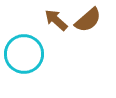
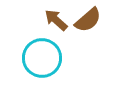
cyan circle: moved 18 px right, 4 px down
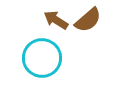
brown arrow: rotated 10 degrees counterclockwise
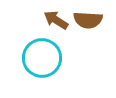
brown semicircle: rotated 44 degrees clockwise
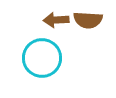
brown arrow: rotated 35 degrees counterclockwise
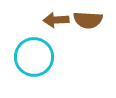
cyan circle: moved 8 px left, 1 px up
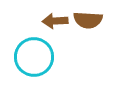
brown arrow: moved 1 px left, 1 px down
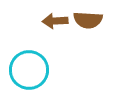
cyan circle: moved 5 px left, 13 px down
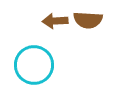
cyan circle: moved 5 px right, 5 px up
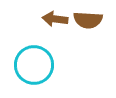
brown arrow: moved 2 px up; rotated 10 degrees clockwise
